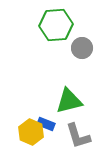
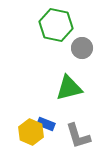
green hexagon: rotated 16 degrees clockwise
green triangle: moved 13 px up
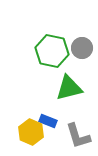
green hexagon: moved 4 px left, 26 px down
blue rectangle: moved 2 px right, 3 px up
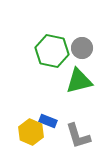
green triangle: moved 10 px right, 7 px up
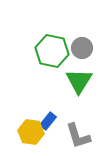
green triangle: rotated 44 degrees counterclockwise
blue rectangle: rotated 72 degrees counterclockwise
yellow hexagon: rotated 15 degrees counterclockwise
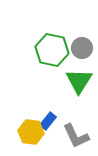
green hexagon: moved 1 px up
gray L-shape: moved 2 px left; rotated 8 degrees counterclockwise
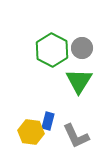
green hexagon: rotated 16 degrees clockwise
blue rectangle: rotated 24 degrees counterclockwise
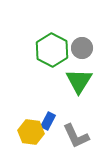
blue rectangle: rotated 12 degrees clockwise
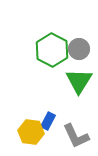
gray circle: moved 3 px left, 1 px down
